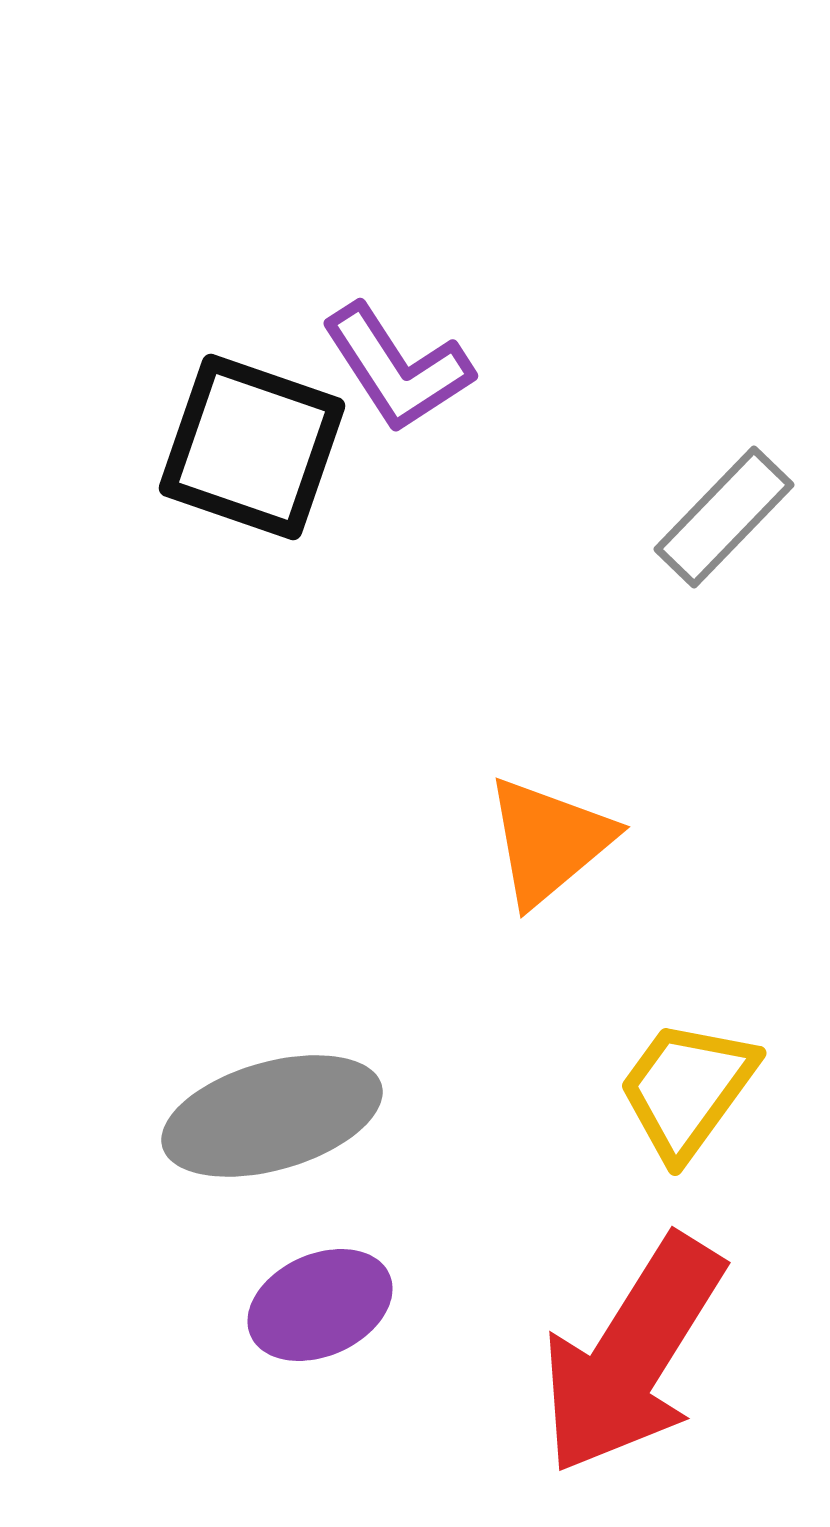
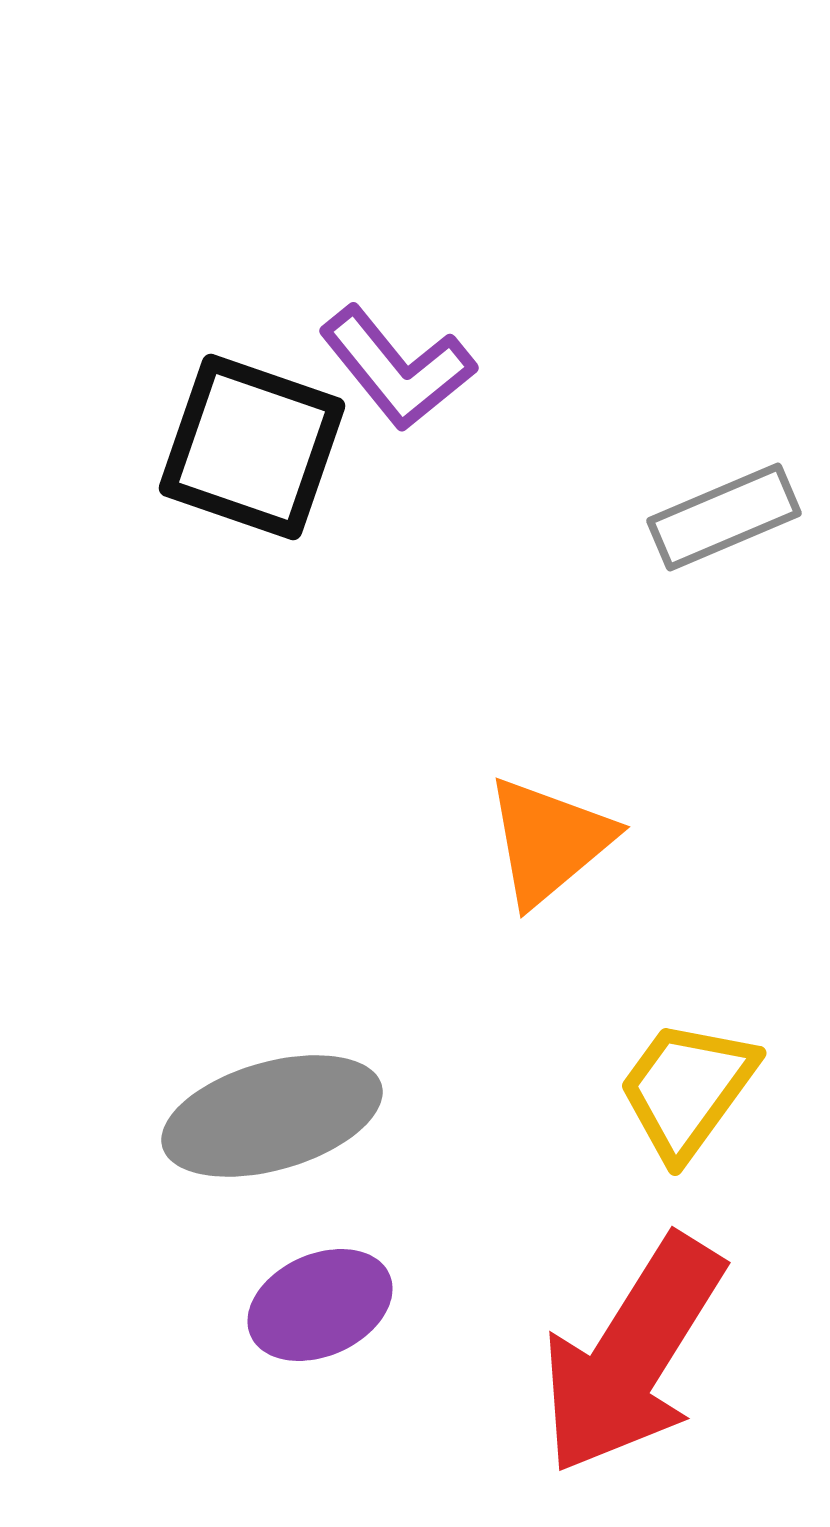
purple L-shape: rotated 6 degrees counterclockwise
gray rectangle: rotated 23 degrees clockwise
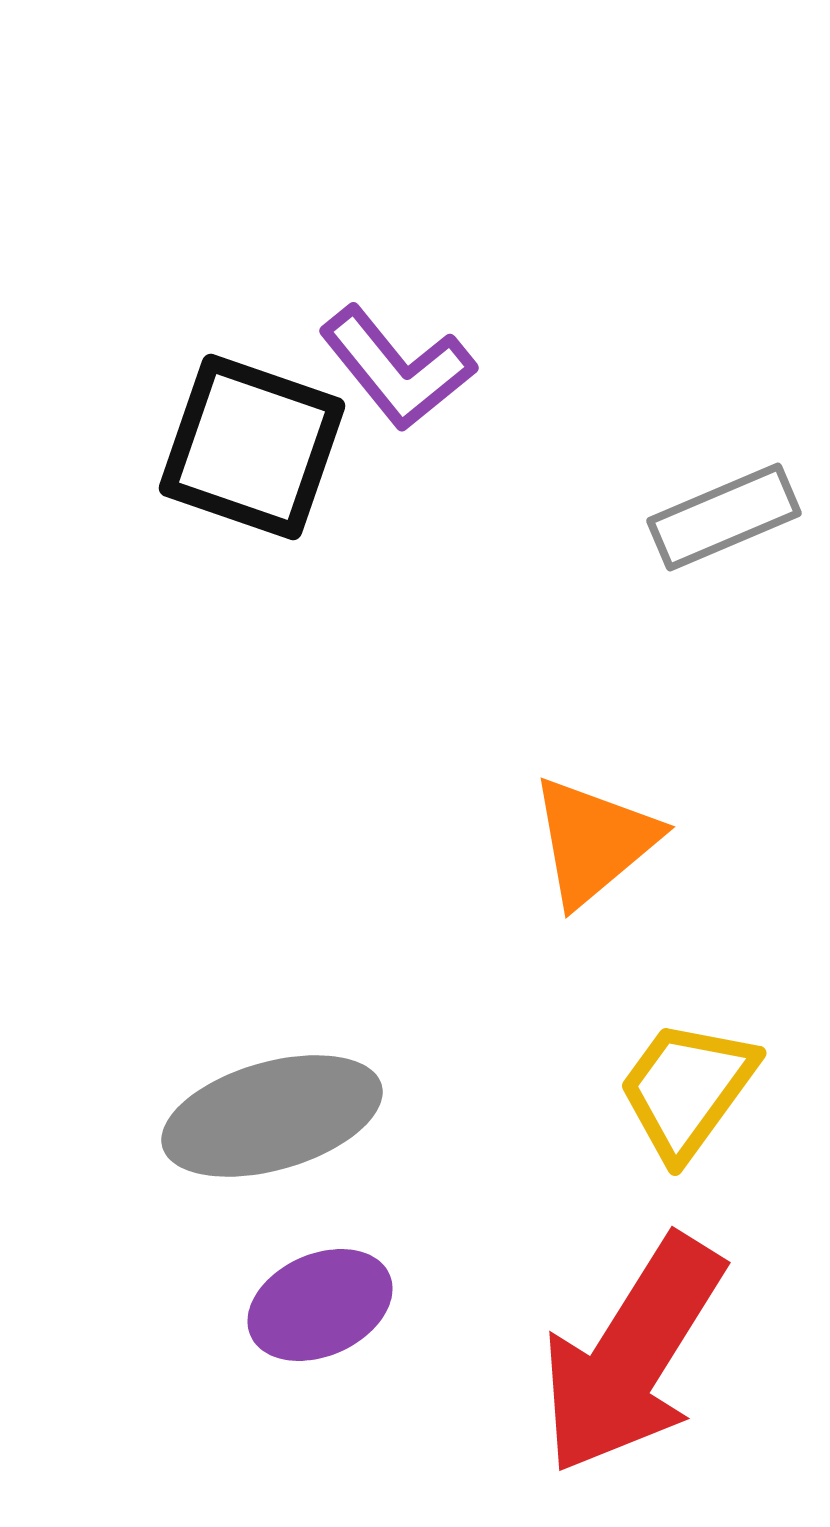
orange triangle: moved 45 px right
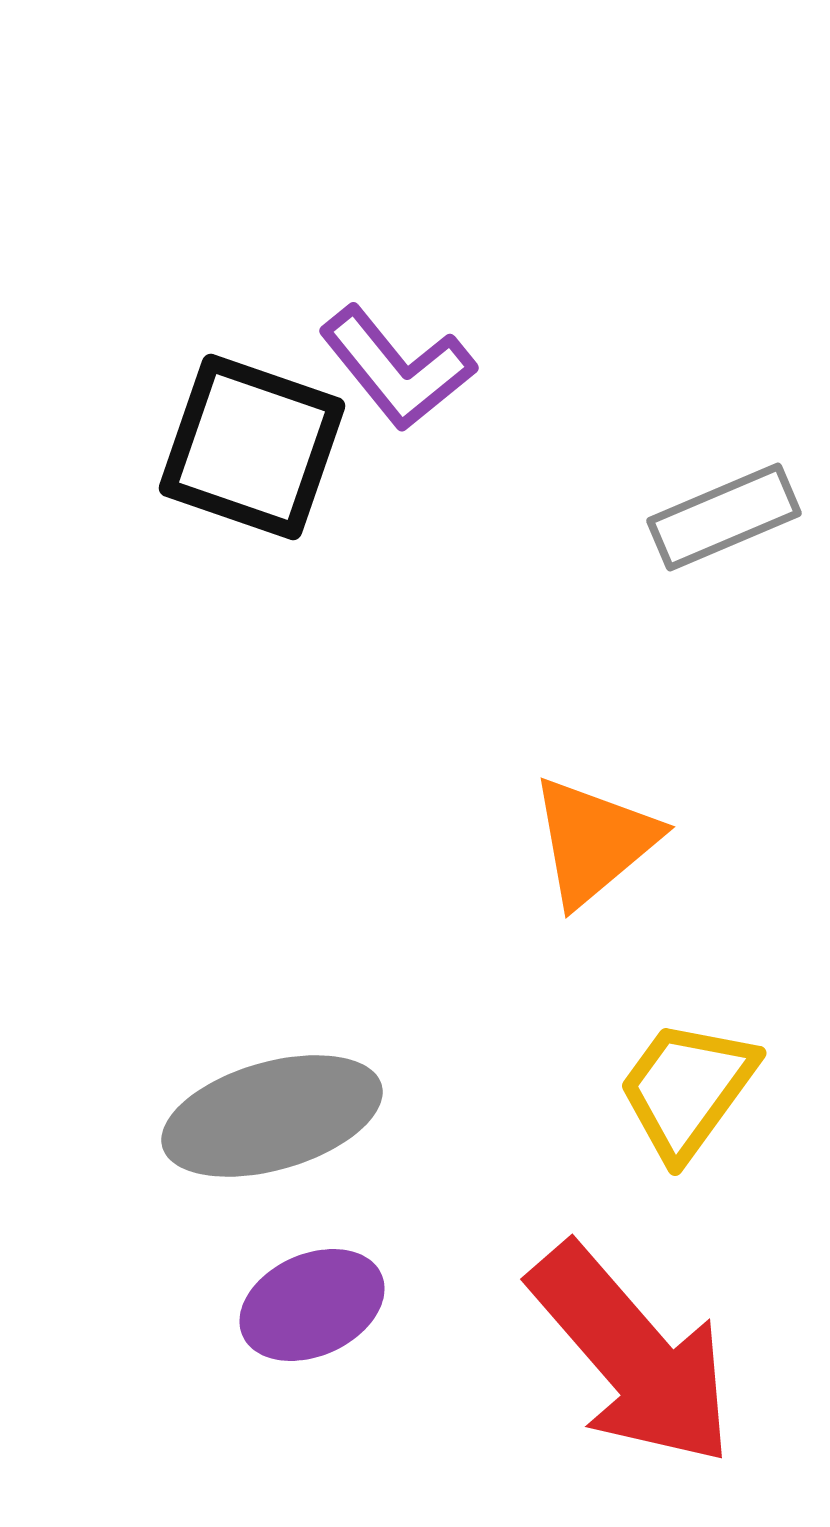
purple ellipse: moved 8 px left
red arrow: rotated 73 degrees counterclockwise
